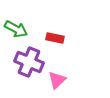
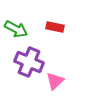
red rectangle: moved 11 px up
pink triangle: moved 2 px left, 1 px down
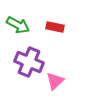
green arrow: moved 2 px right, 4 px up
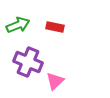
green arrow: rotated 50 degrees counterclockwise
purple cross: moved 1 px left
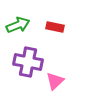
purple cross: rotated 12 degrees counterclockwise
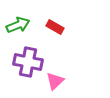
red rectangle: rotated 18 degrees clockwise
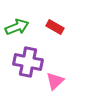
green arrow: moved 1 px left, 2 px down
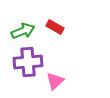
green arrow: moved 6 px right, 4 px down
purple cross: rotated 16 degrees counterclockwise
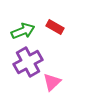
purple cross: rotated 24 degrees counterclockwise
pink triangle: moved 3 px left, 1 px down
